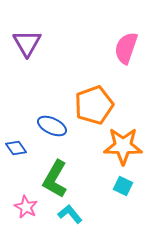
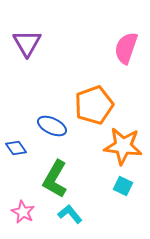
orange star: rotated 6 degrees clockwise
pink star: moved 3 px left, 5 px down
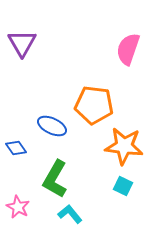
purple triangle: moved 5 px left
pink semicircle: moved 2 px right, 1 px down
orange pentagon: rotated 27 degrees clockwise
orange star: moved 1 px right
pink star: moved 5 px left, 5 px up
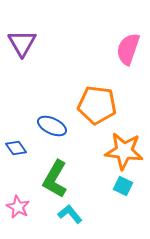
orange pentagon: moved 3 px right
orange star: moved 5 px down
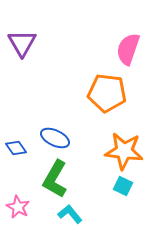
orange pentagon: moved 10 px right, 12 px up
blue ellipse: moved 3 px right, 12 px down
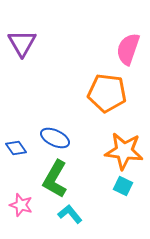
pink star: moved 3 px right, 2 px up; rotated 10 degrees counterclockwise
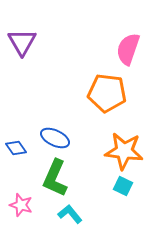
purple triangle: moved 1 px up
green L-shape: moved 1 px up; rotated 6 degrees counterclockwise
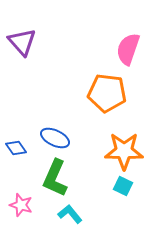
purple triangle: rotated 12 degrees counterclockwise
orange star: rotated 6 degrees counterclockwise
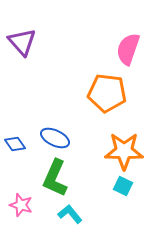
blue diamond: moved 1 px left, 4 px up
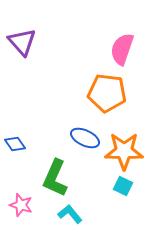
pink semicircle: moved 6 px left
blue ellipse: moved 30 px right
